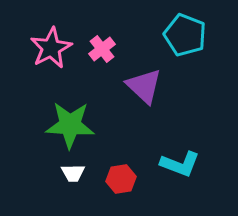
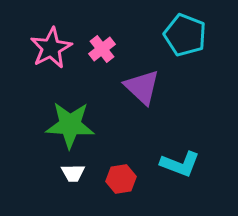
purple triangle: moved 2 px left, 1 px down
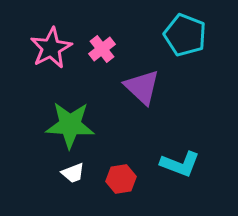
white trapezoid: rotated 20 degrees counterclockwise
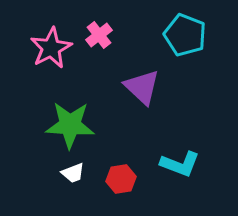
pink cross: moved 3 px left, 14 px up
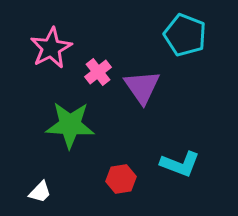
pink cross: moved 1 px left, 37 px down
purple triangle: rotated 12 degrees clockwise
white trapezoid: moved 33 px left, 19 px down; rotated 25 degrees counterclockwise
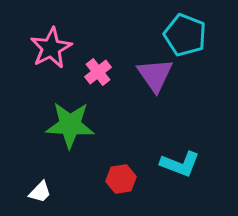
purple triangle: moved 13 px right, 12 px up
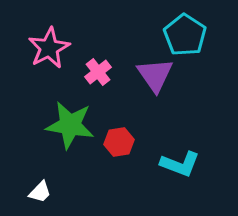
cyan pentagon: rotated 12 degrees clockwise
pink star: moved 2 px left
green star: rotated 6 degrees clockwise
red hexagon: moved 2 px left, 37 px up
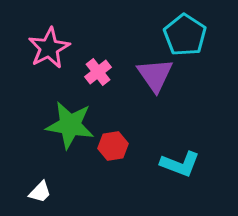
red hexagon: moved 6 px left, 4 px down
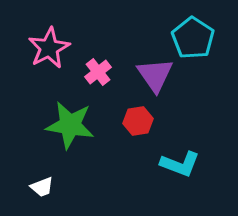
cyan pentagon: moved 8 px right, 3 px down
red hexagon: moved 25 px right, 25 px up
white trapezoid: moved 2 px right, 5 px up; rotated 25 degrees clockwise
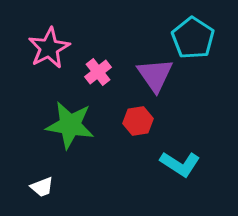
cyan L-shape: rotated 12 degrees clockwise
